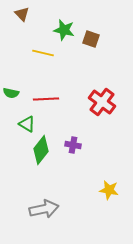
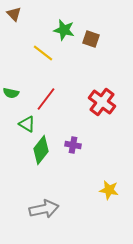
brown triangle: moved 8 px left
yellow line: rotated 25 degrees clockwise
red line: rotated 50 degrees counterclockwise
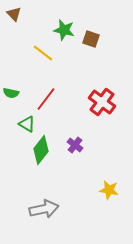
purple cross: moved 2 px right; rotated 28 degrees clockwise
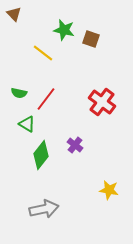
green semicircle: moved 8 px right
green diamond: moved 5 px down
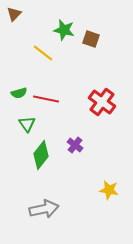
brown triangle: rotated 28 degrees clockwise
green semicircle: rotated 28 degrees counterclockwise
red line: rotated 65 degrees clockwise
green triangle: rotated 24 degrees clockwise
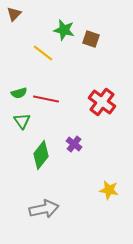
green triangle: moved 5 px left, 3 px up
purple cross: moved 1 px left, 1 px up
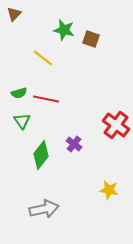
yellow line: moved 5 px down
red cross: moved 14 px right, 23 px down
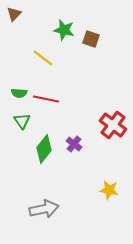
green semicircle: rotated 21 degrees clockwise
red cross: moved 3 px left
green diamond: moved 3 px right, 6 px up
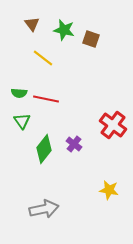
brown triangle: moved 18 px right, 10 px down; rotated 21 degrees counterclockwise
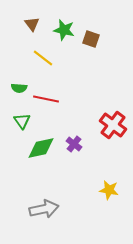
green semicircle: moved 5 px up
green diamond: moved 3 px left, 1 px up; rotated 40 degrees clockwise
